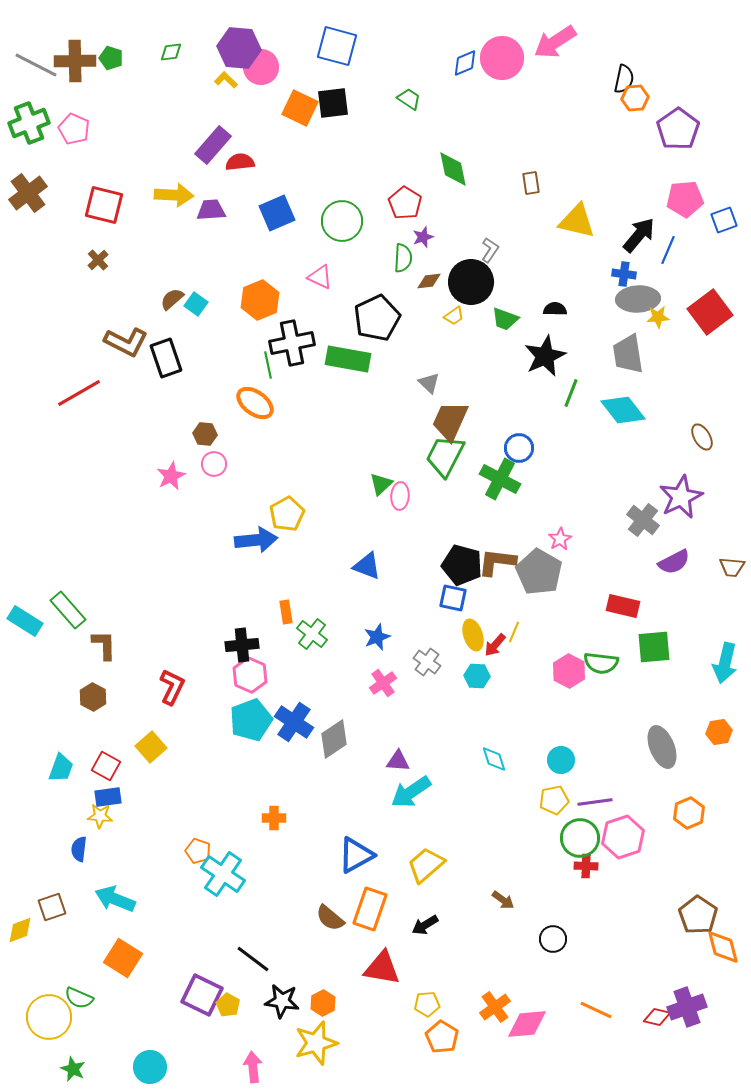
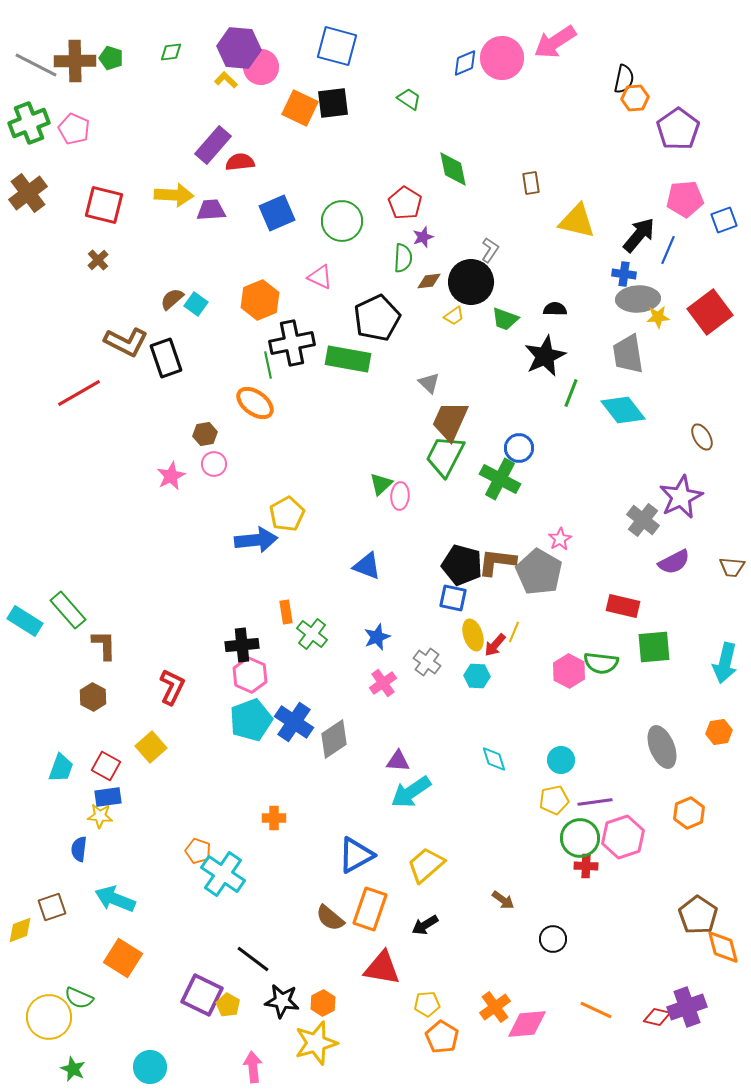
brown hexagon at (205, 434): rotated 15 degrees counterclockwise
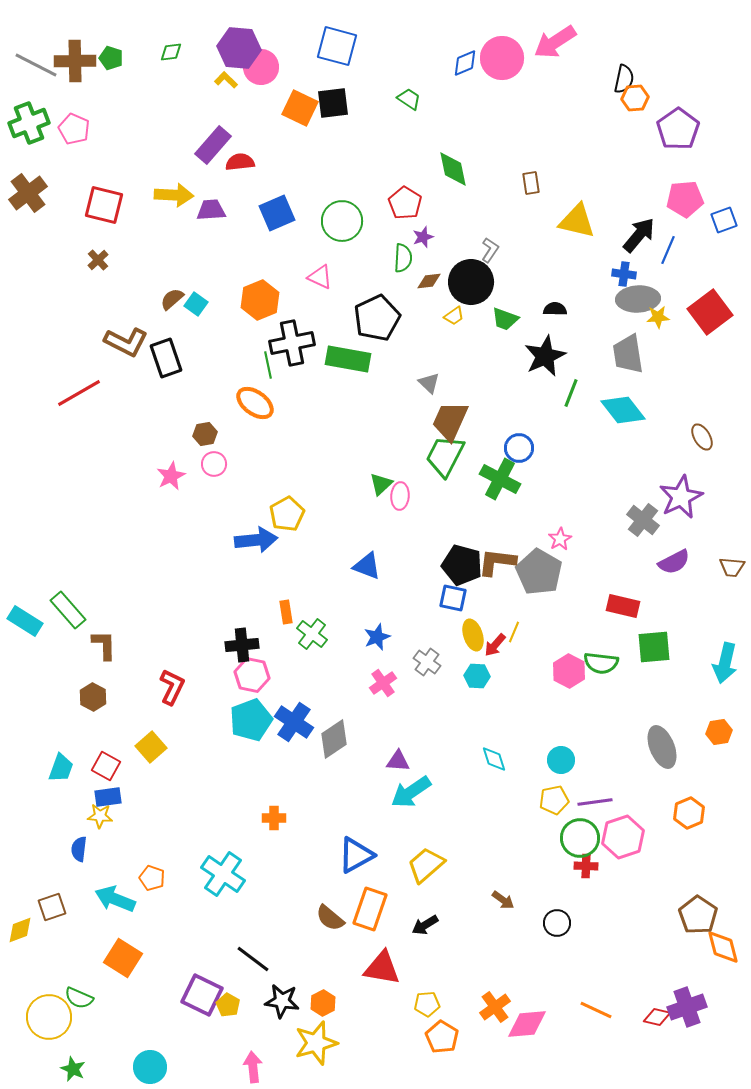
pink hexagon at (250, 675): moved 2 px right; rotated 12 degrees counterclockwise
orange pentagon at (198, 851): moved 46 px left, 27 px down
black circle at (553, 939): moved 4 px right, 16 px up
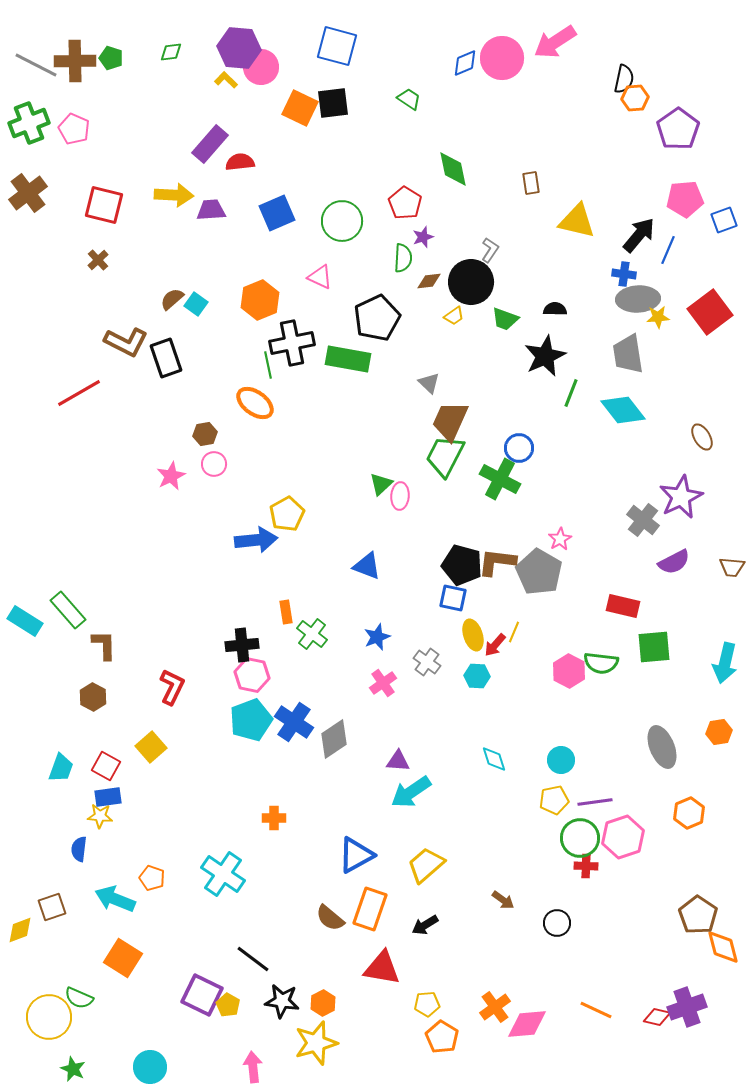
purple rectangle at (213, 145): moved 3 px left, 1 px up
